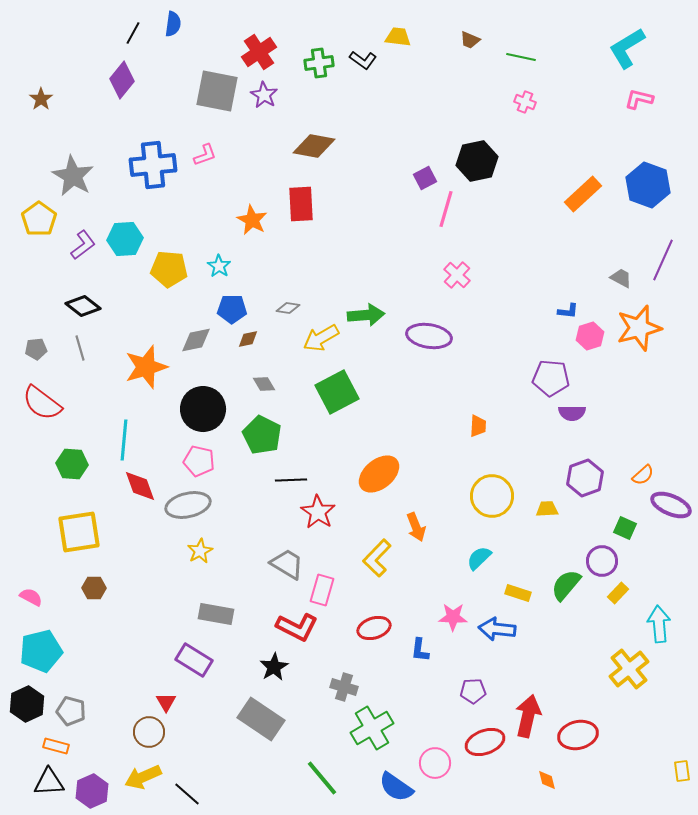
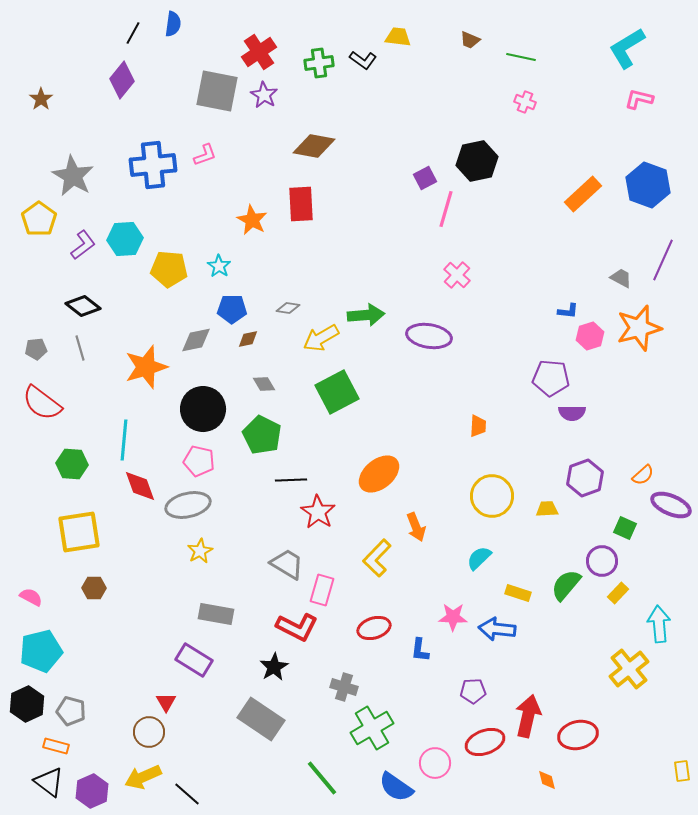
black triangle at (49, 782): rotated 40 degrees clockwise
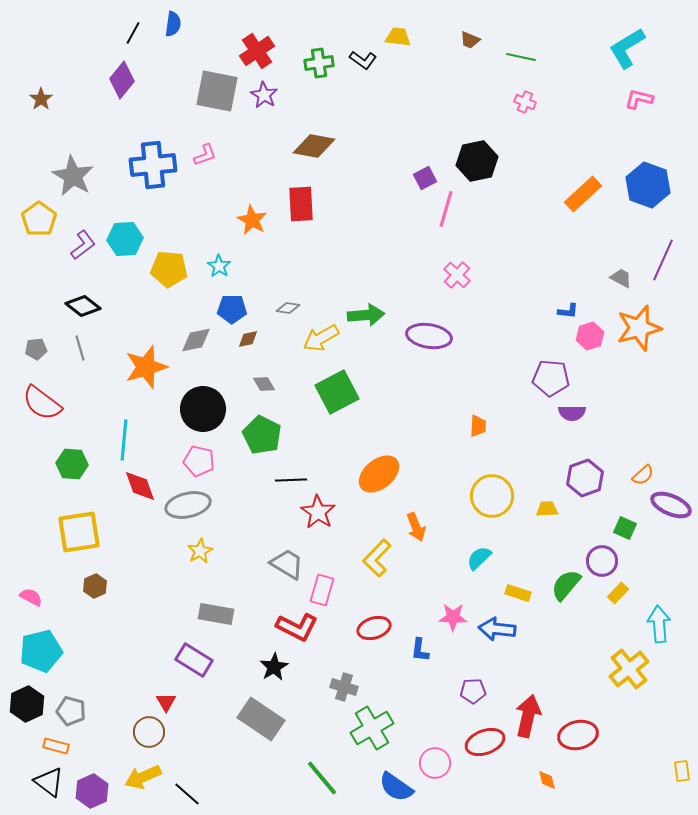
red cross at (259, 52): moved 2 px left, 1 px up
brown hexagon at (94, 588): moved 1 px right, 2 px up; rotated 25 degrees counterclockwise
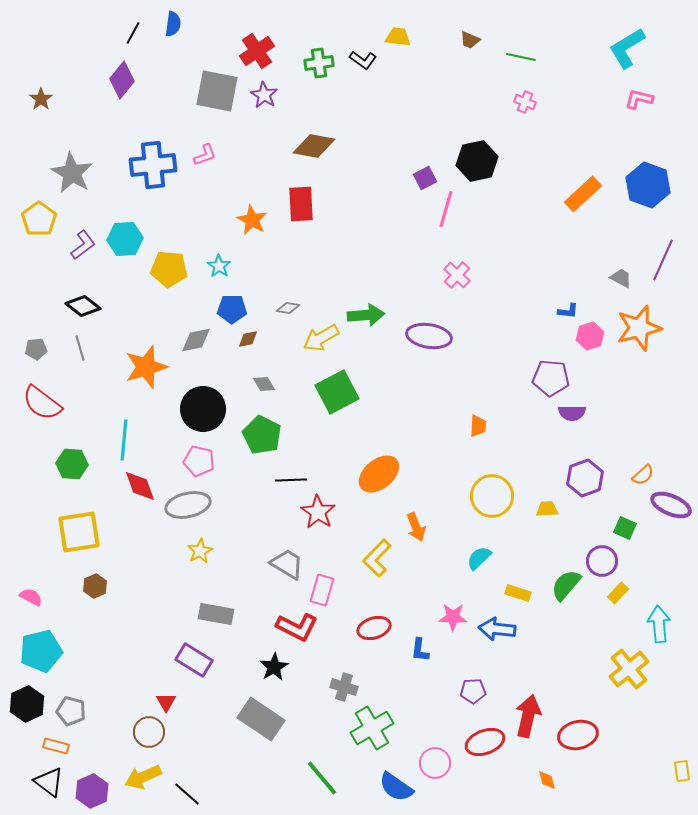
gray star at (73, 176): moved 1 px left, 3 px up
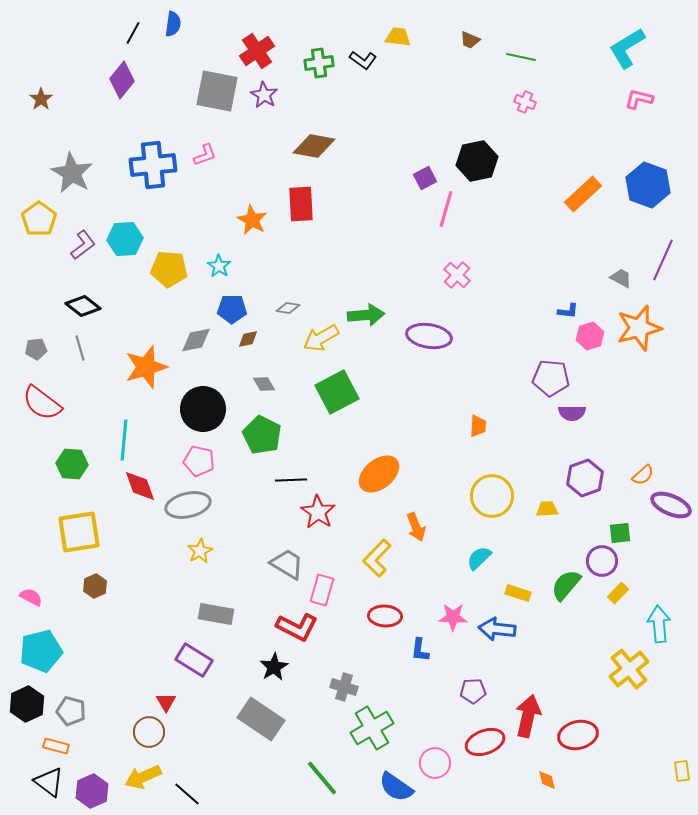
green square at (625, 528): moved 5 px left, 5 px down; rotated 30 degrees counterclockwise
red ellipse at (374, 628): moved 11 px right, 12 px up; rotated 20 degrees clockwise
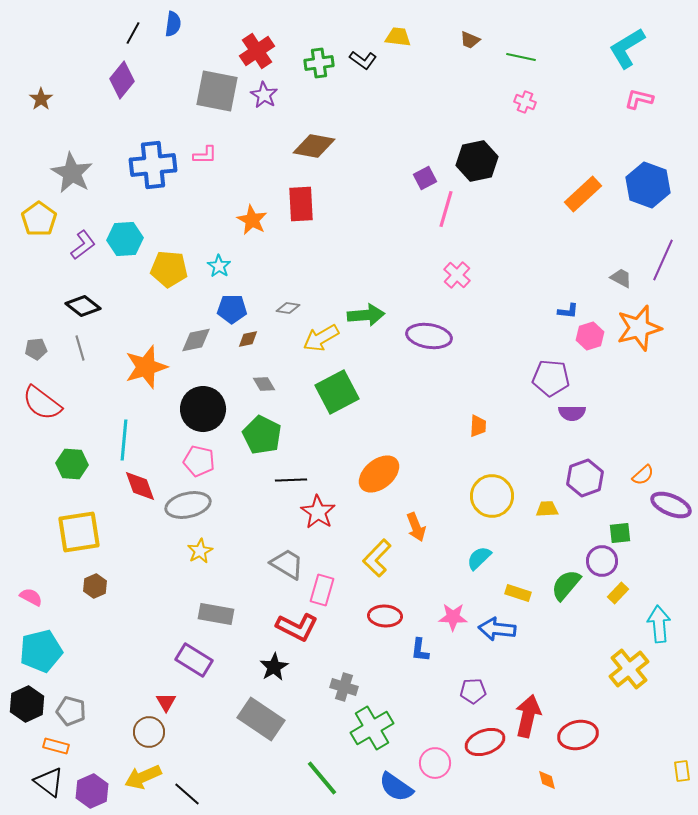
pink L-shape at (205, 155): rotated 20 degrees clockwise
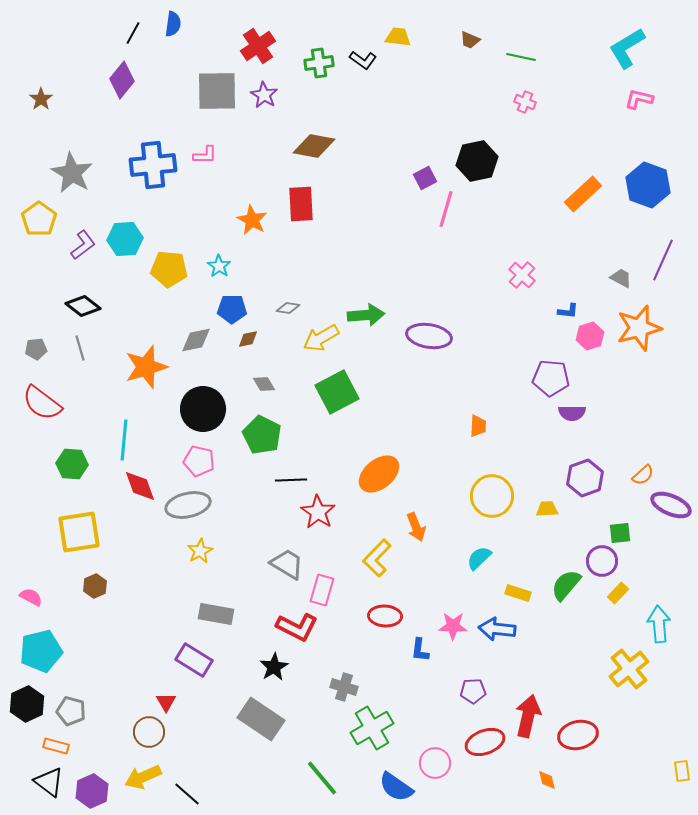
red cross at (257, 51): moved 1 px right, 5 px up
gray square at (217, 91): rotated 12 degrees counterclockwise
pink cross at (457, 275): moved 65 px right
pink star at (453, 617): moved 9 px down
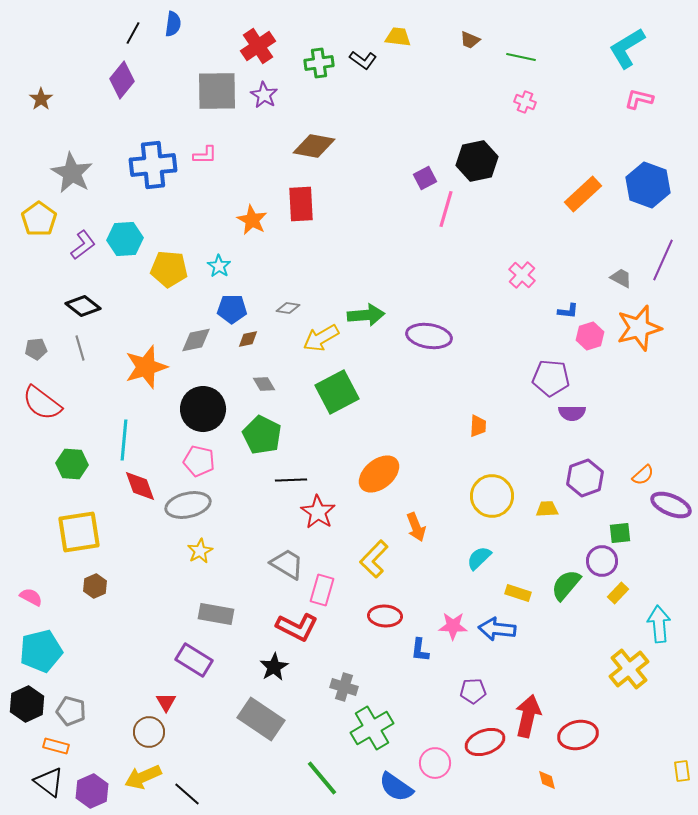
yellow L-shape at (377, 558): moved 3 px left, 1 px down
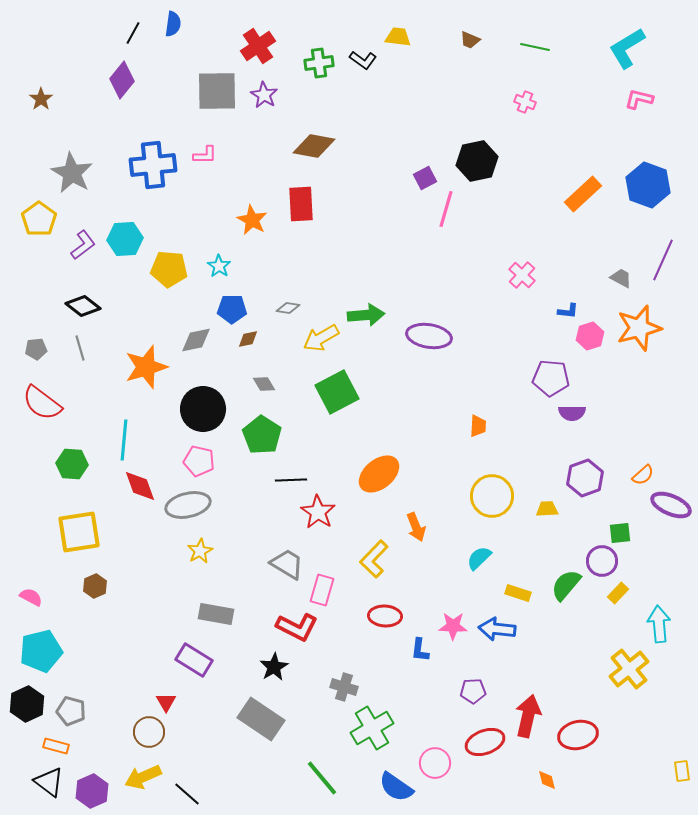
green line at (521, 57): moved 14 px right, 10 px up
green pentagon at (262, 435): rotated 6 degrees clockwise
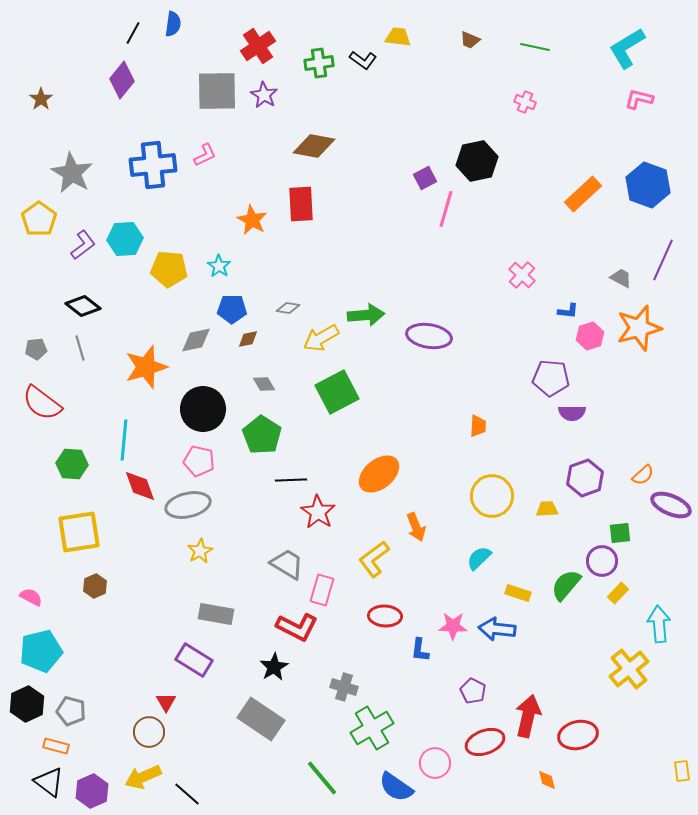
pink L-shape at (205, 155): rotated 25 degrees counterclockwise
yellow L-shape at (374, 559): rotated 9 degrees clockwise
purple pentagon at (473, 691): rotated 30 degrees clockwise
